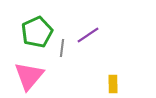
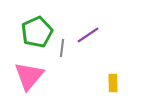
yellow rectangle: moved 1 px up
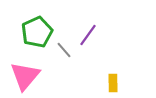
purple line: rotated 20 degrees counterclockwise
gray line: moved 2 px right, 2 px down; rotated 48 degrees counterclockwise
pink triangle: moved 4 px left
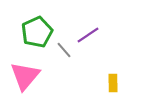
purple line: rotated 20 degrees clockwise
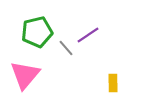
green pentagon: rotated 12 degrees clockwise
gray line: moved 2 px right, 2 px up
pink triangle: moved 1 px up
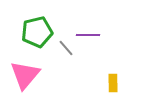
purple line: rotated 35 degrees clockwise
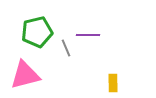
gray line: rotated 18 degrees clockwise
pink triangle: rotated 36 degrees clockwise
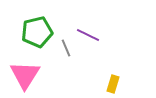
purple line: rotated 25 degrees clockwise
pink triangle: rotated 44 degrees counterclockwise
yellow rectangle: moved 1 px down; rotated 18 degrees clockwise
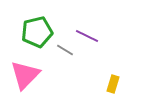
purple line: moved 1 px left, 1 px down
gray line: moved 1 px left, 2 px down; rotated 36 degrees counterclockwise
pink triangle: rotated 12 degrees clockwise
